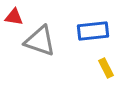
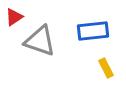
red triangle: rotated 42 degrees counterclockwise
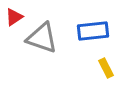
gray triangle: moved 2 px right, 3 px up
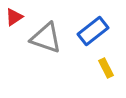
blue rectangle: rotated 32 degrees counterclockwise
gray triangle: moved 4 px right
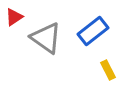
gray triangle: rotated 16 degrees clockwise
yellow rectangle: moved 2 px right, 2 px down
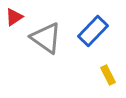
blue rectangle: rotated 8 degrees counterclockwise
yellow rectangle: moved 5 px down
